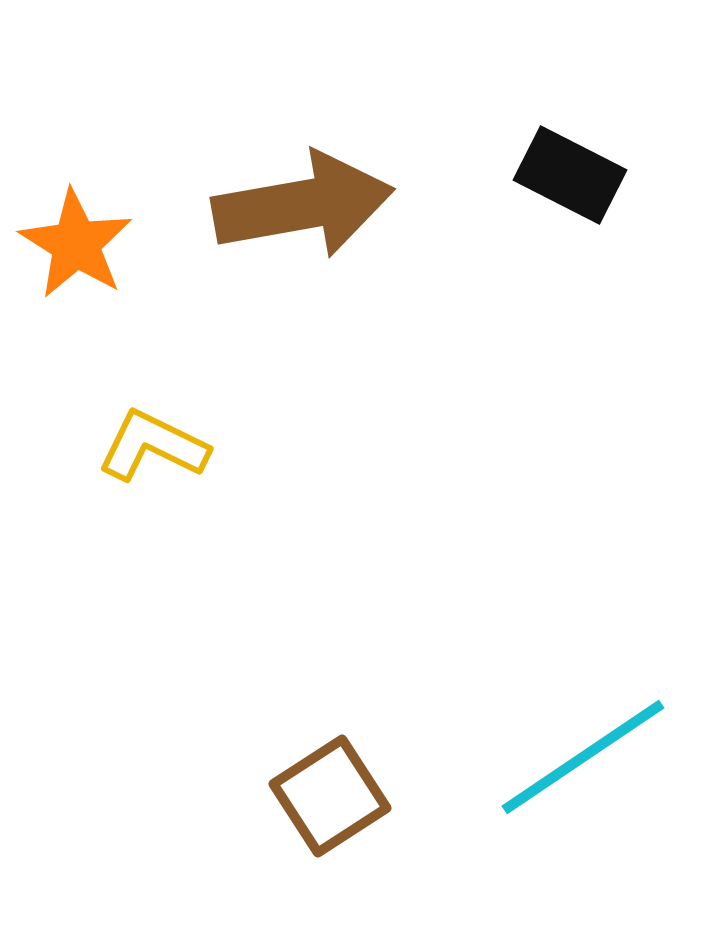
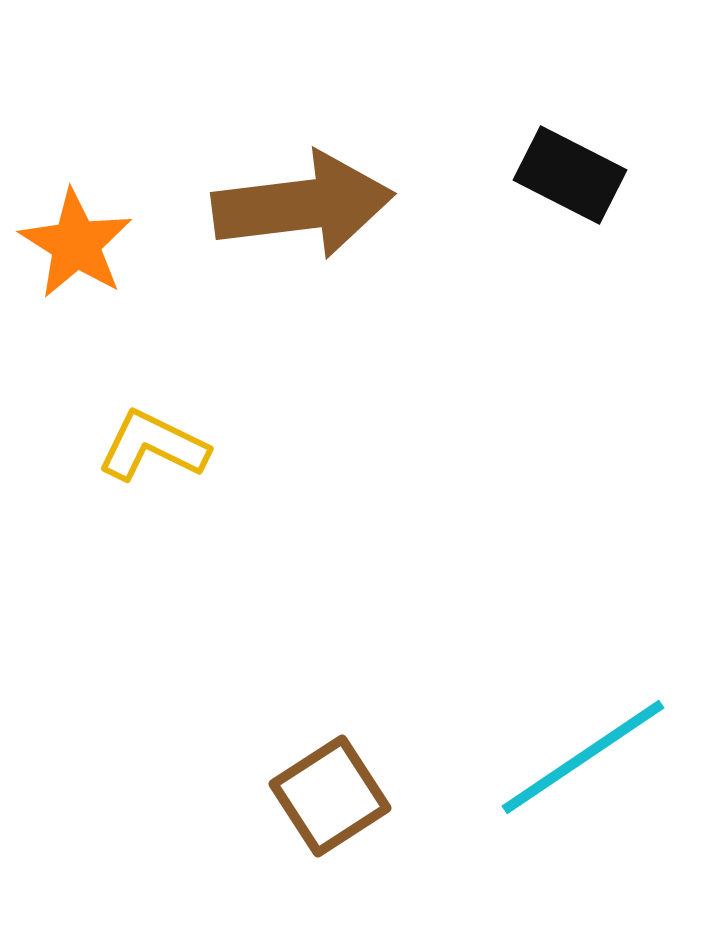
brown arrow: rotated 3 degrees clockwise
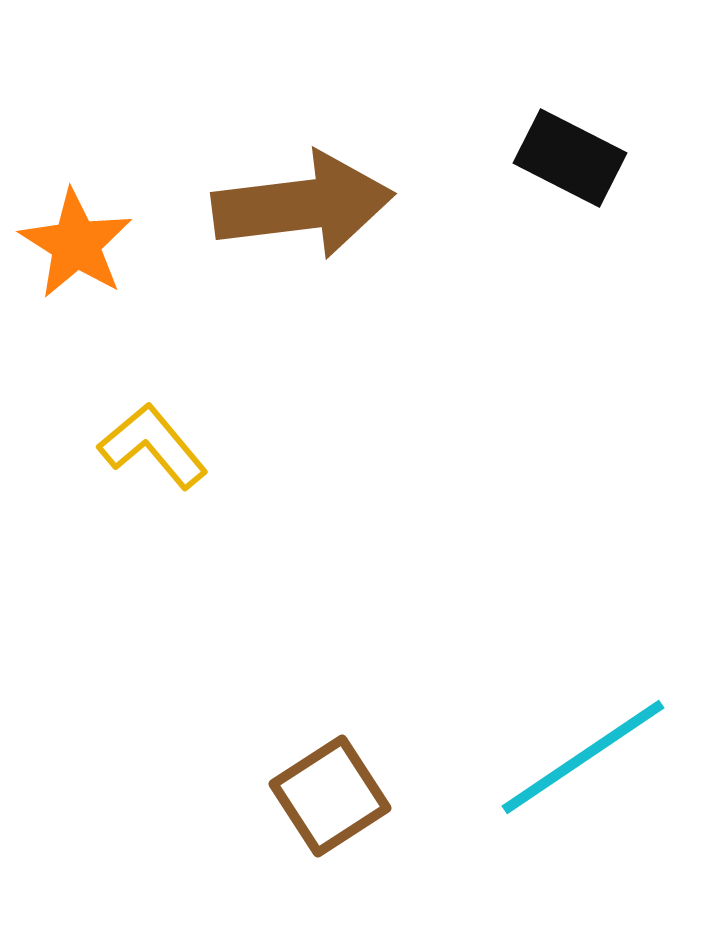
black rectangle: moved 17 px up
yellow L-shape: rotated 24 degrees clockwise
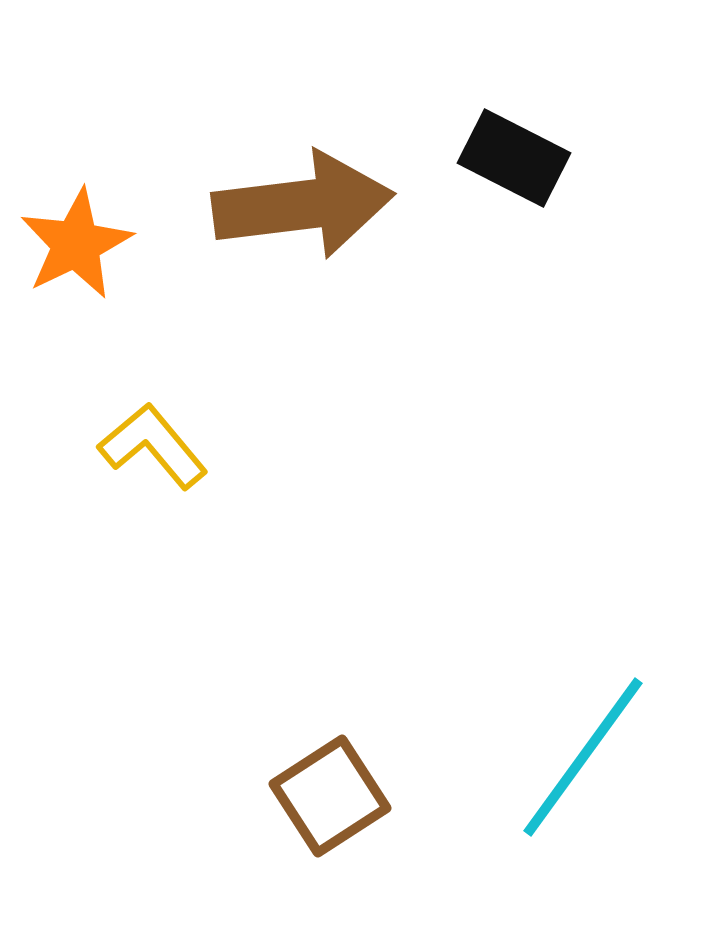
black rectangle: moved 56 px left
orange star: rotated 14 degrees clockwise
cyan line: rotated 20 degrees counterclockwise
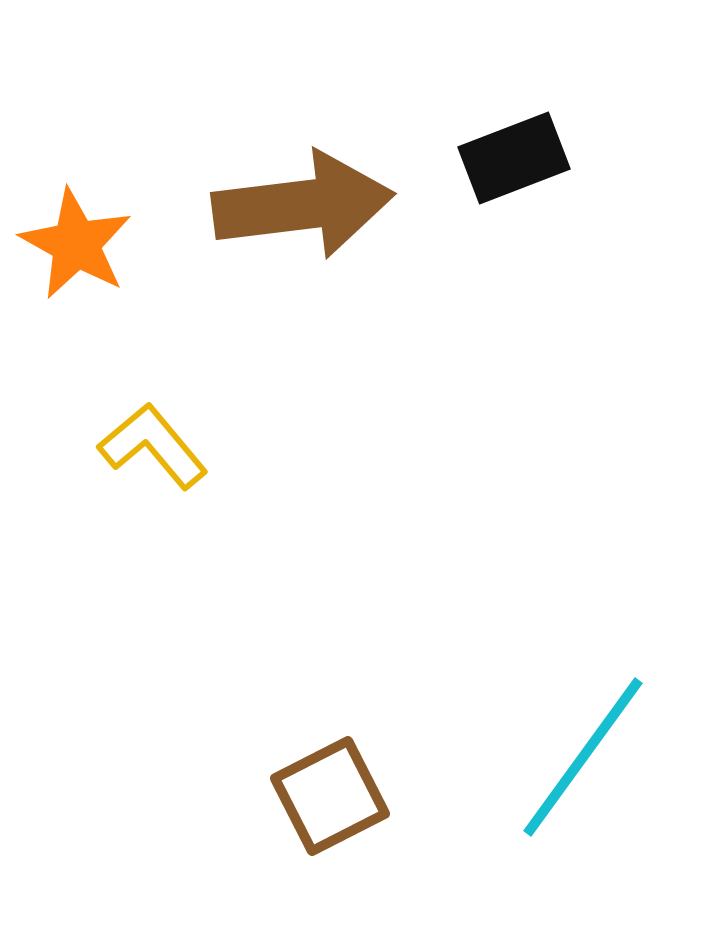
black rectangle: rotated 48 degrees counterclockwise
orange star: rotated 17 degrees counterclockwise
brown square: rotated 6 degrees clockwise
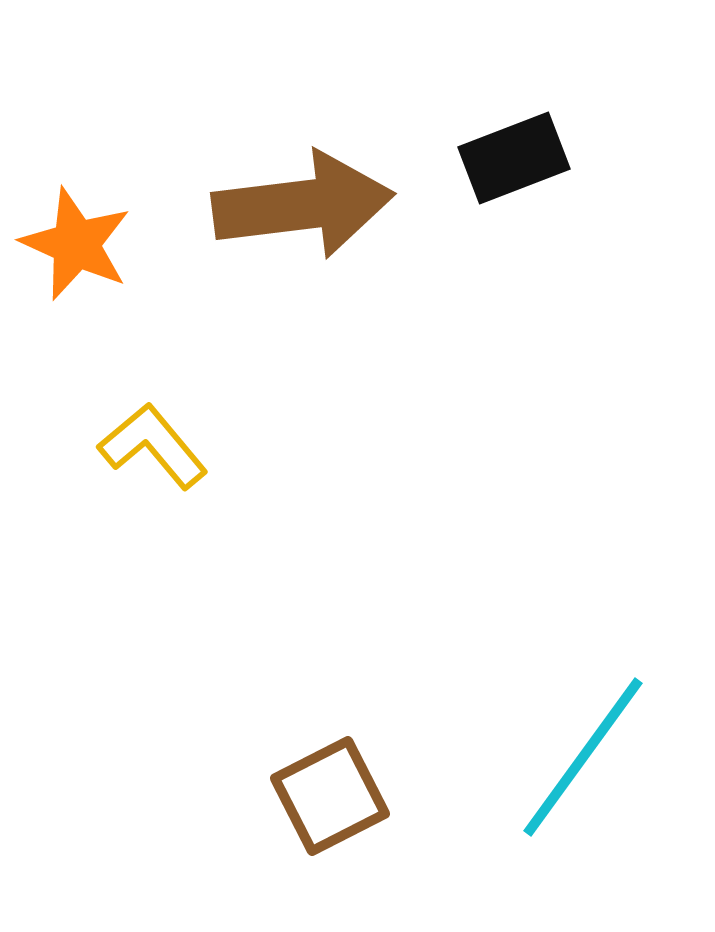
orange star: rotated 5 degrees counterclockwise
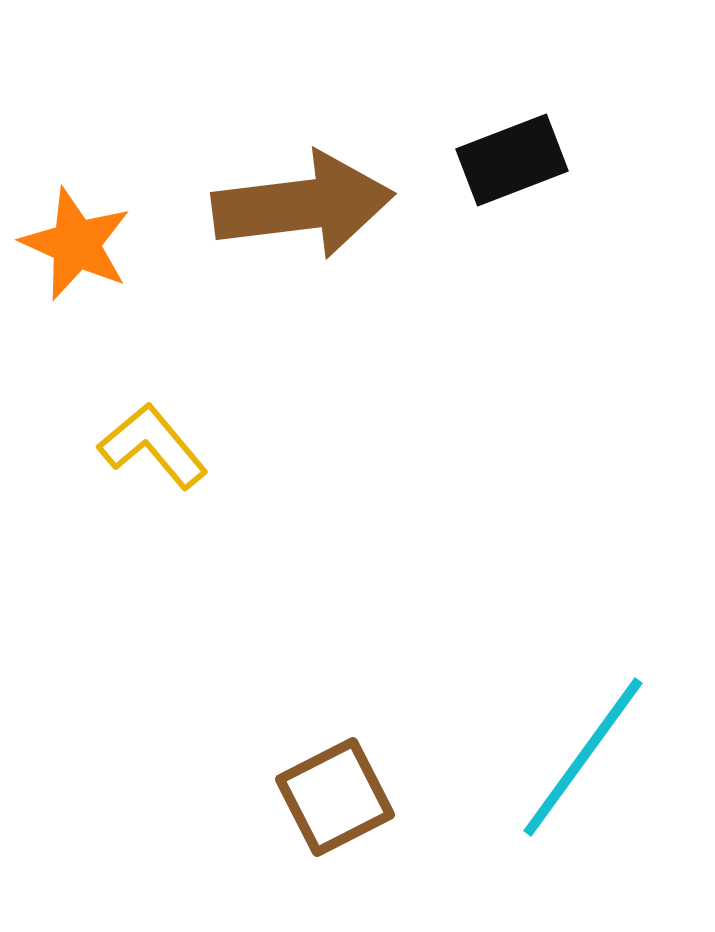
black rectangle: moved 2 px left, 2 px down
brown square: moved 5 px right, 1 px down
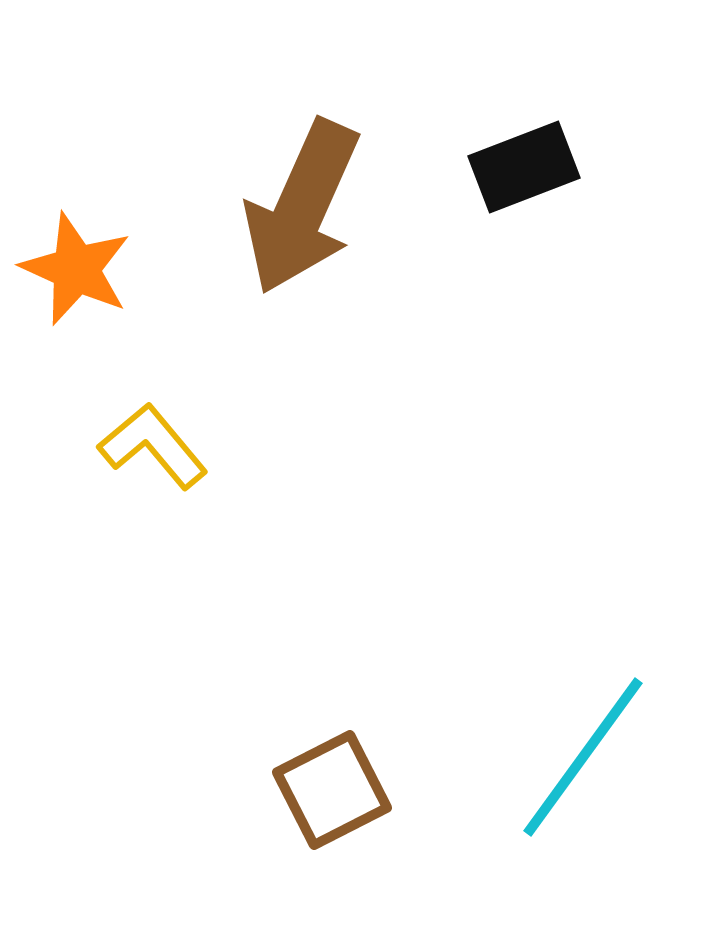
black rectangle: moved 12 px right, 7 px down
brown arrow: moved 1 px left, 2 px down; rotated 121 degrees clockwise
orange star: moved 25 px down
brown square: moved 3 px left, 7 px up
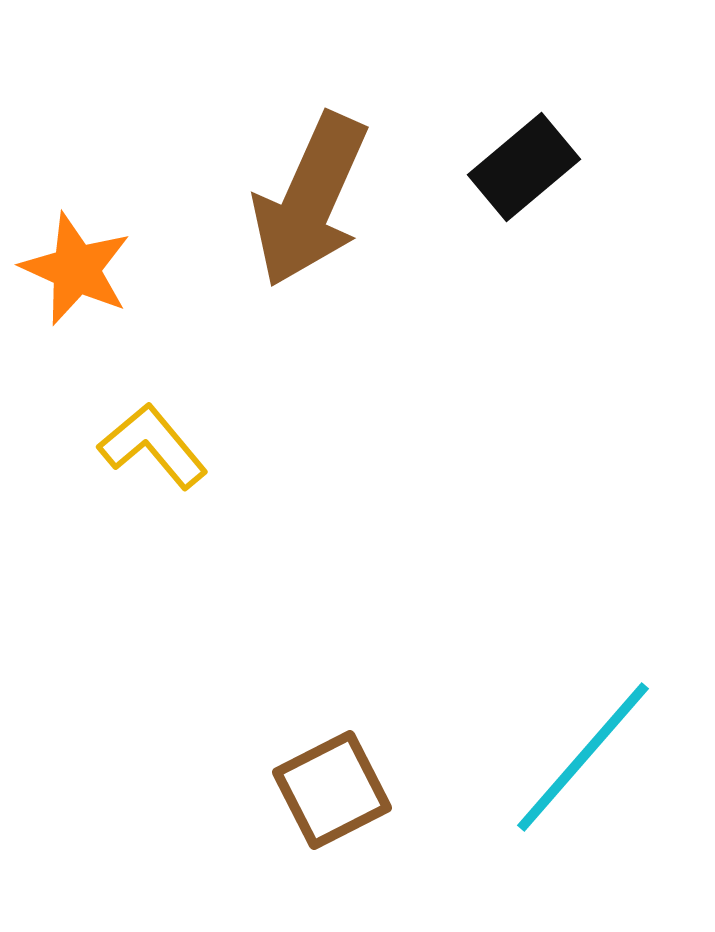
black rectangle: rotated 19 degrees counterclockwise
brown arrow: moved 8 px right, 7 px up
cyan line: rotated 5 degrees clockwise
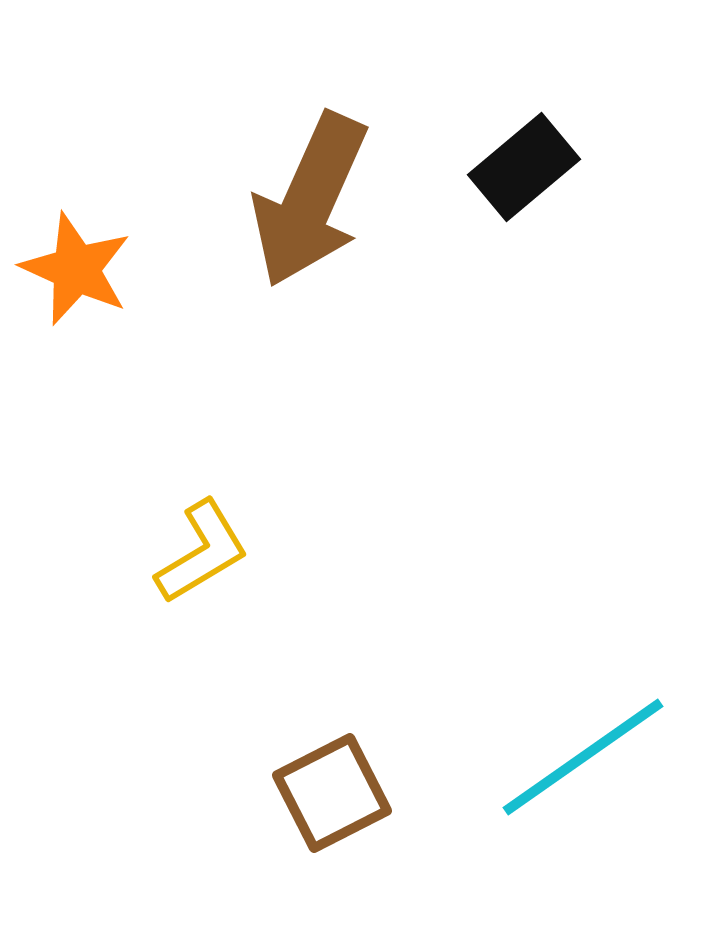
yellow L-shape: moved 49 px right, 106 px down; rotated 99 degrees clockwise
cyan line: rotated 14 degrees clockwise
brown square: moved 3 px down
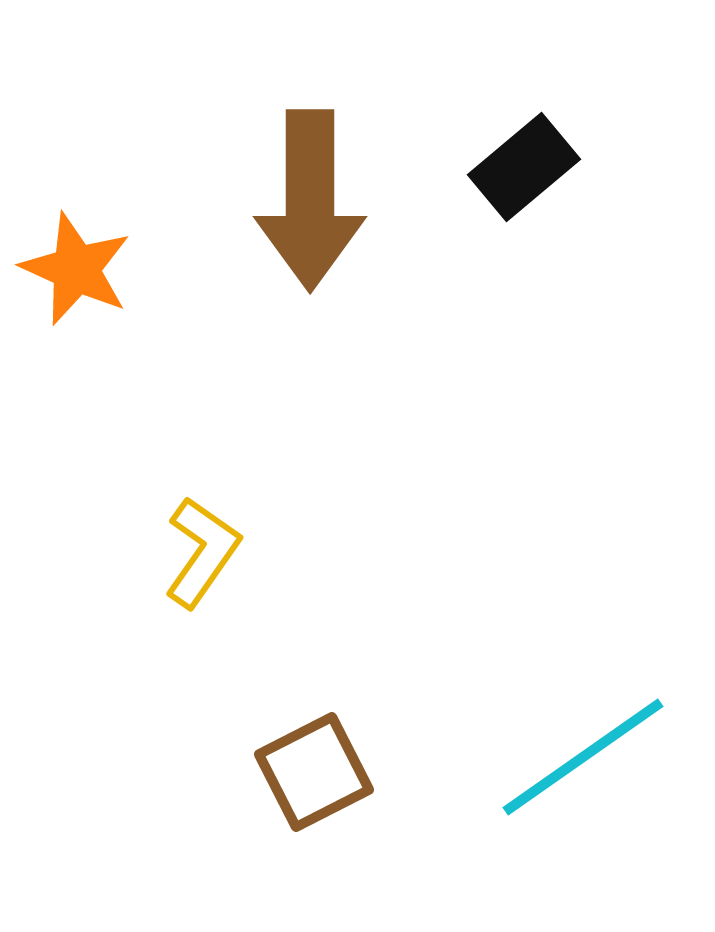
brown arrow: rotated 24 degrees counterclockwise
yellow L-shape: rotated 24 degrees counterclockwise
brown square: moved 18 px left, 21 px up
